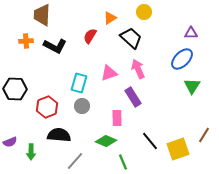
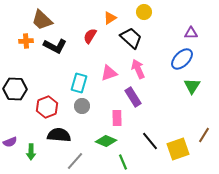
brown trapezoid: moved 5 px down; rotated 50 degrees counterclockwise
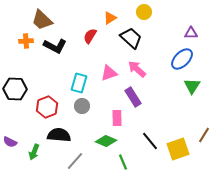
pink arrow: moved 1 px left; rotated 24 degrees counterclockwise
purple semicircle: rotated 48 degrees clockwise
green arrow: moved 3 px right; rotated 21 degrees clockwise
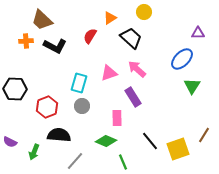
purple triangle: moved 7 px right
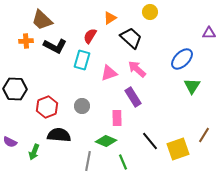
yellow circle: moved 6 px right
purple triangle: moved 11 px right
cyan rectangle: moved 3 px right, 23 px up
gray line: moved 13 px right; rotated 30 degrees counterclockwise
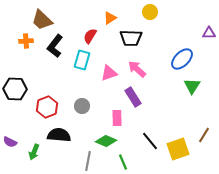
black trapezoid: rotated 140 degrees clockwise
black L-shape: rotated 100 degrees clockwise
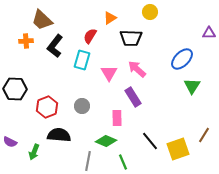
pink triangle: rotated 42 degrees counterclockwise
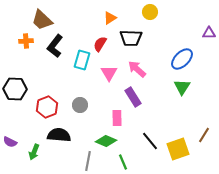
red semicircle: moved 10 px right, 8 px down
green triangle: moved 10 px left, 1 px down
gray circle: moved 2 px left, 1 px up
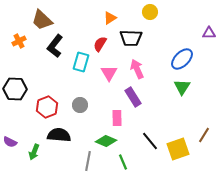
orange cross: moved 7 px left; rotated 24 degrees counterclockwise
cyan rectangle: moved 1 px left, 2 px down
pink arrow: rotated 24 degrees clockwise
